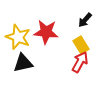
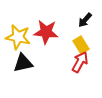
yellow star: rotated 10 degrees counterclockwise
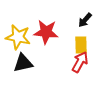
yellow rectangle: rotated 30 degrees clockwise
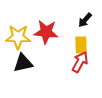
yellow star: rotated 10 degrees counterclockwise
